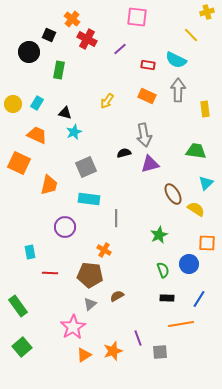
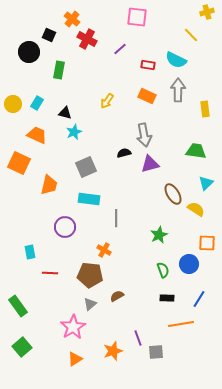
gray square at (160, 352): moved 4 px left
orange triangle at (84, 355): moved 9 px left, 4 px down
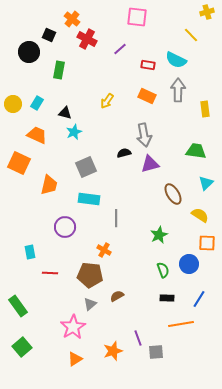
yellow semicircle at (196, 209): moved 4 px right, 6 px down
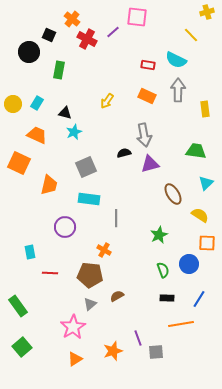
purple line at (120, 49): moved 7 px left, 17 px up
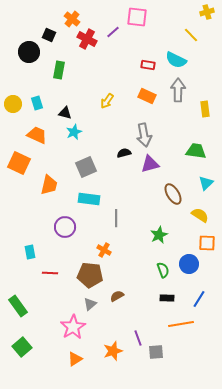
cyan rectangle at (37, 103): rotated 48 degrees counterclockwise
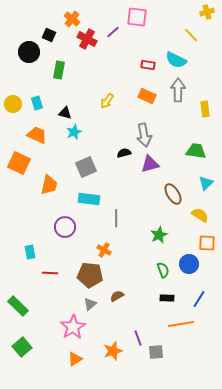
green rectangle at (18, 306): rotated 10 degrees counterclockwise
